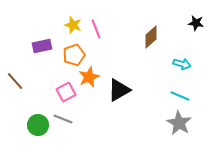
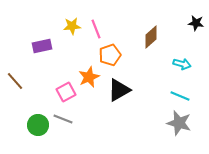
yellow star: moved 1 px left, 1 px down; rotated 24 degrees counterclockwise
orange pentagon: moved 36 px right
gray star: rotated 15 degrees counterclockwise
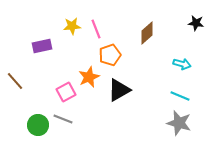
brown diamond: moved 4 px left, 4 px up
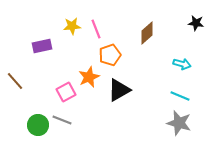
gray line: moved 1 px left, 1 px down
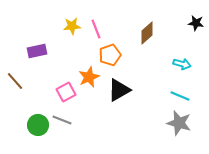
purple rectangle: moved 5 px left, 5 px down
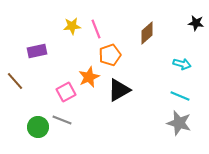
green circle: moved 2 px down
